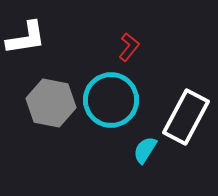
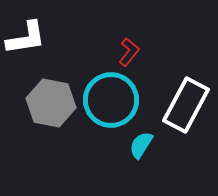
red L-shape: moved 5 px down
white rectangle: moved 12 px up
cyan semicircle: moved 4 px left, 5 px up
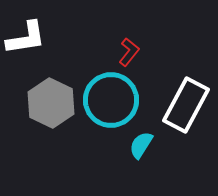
gray hexagon: rotated 15 degrees clockwise
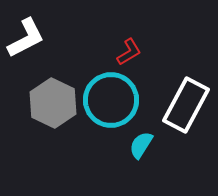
white L-shape: rotated 18 degrees counterclockwise
red L-shape: rotated 20 degrees clockwise
gray hexagon: moved 2 px right
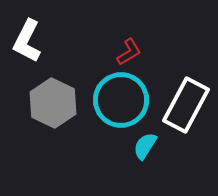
white L-shape: moved 1 px right, 3 px down; rotated 144 degrees clockwise
cyan circle: moved 10 px right
cyan semicircle: moved 4 px right, 1 px down
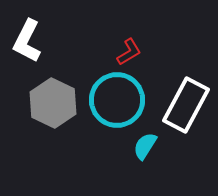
cyan circle: moved 4 px left
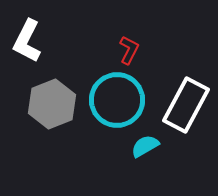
red L-shape: moved 2 px up; rotated 32 degrees counterclockwise
gray hexagon: moved 1 px left, 1 px down; rotated 12 degrees clockwise
cyan semicircle: rotated 28 degrees clockwise
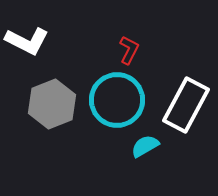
white L-shape: rotated 90 degrees counterclockwise
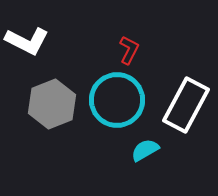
cyan semicircle: moved 4 px down
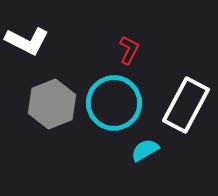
cyan circle: moved 3 px left, 3 px down
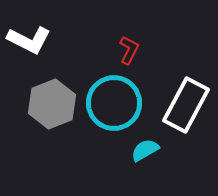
white L-shape: moved 2 px right, 1 px up
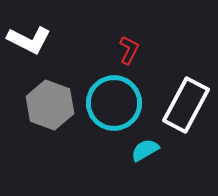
gray hexagon: moved 2 px left, 1 px down; rotated 18 degrees counterclockwise
